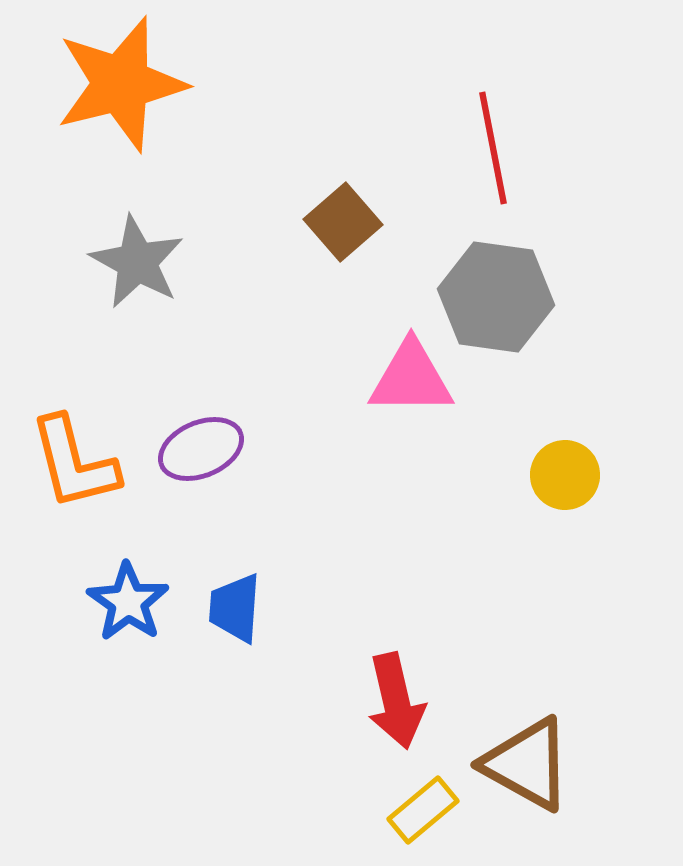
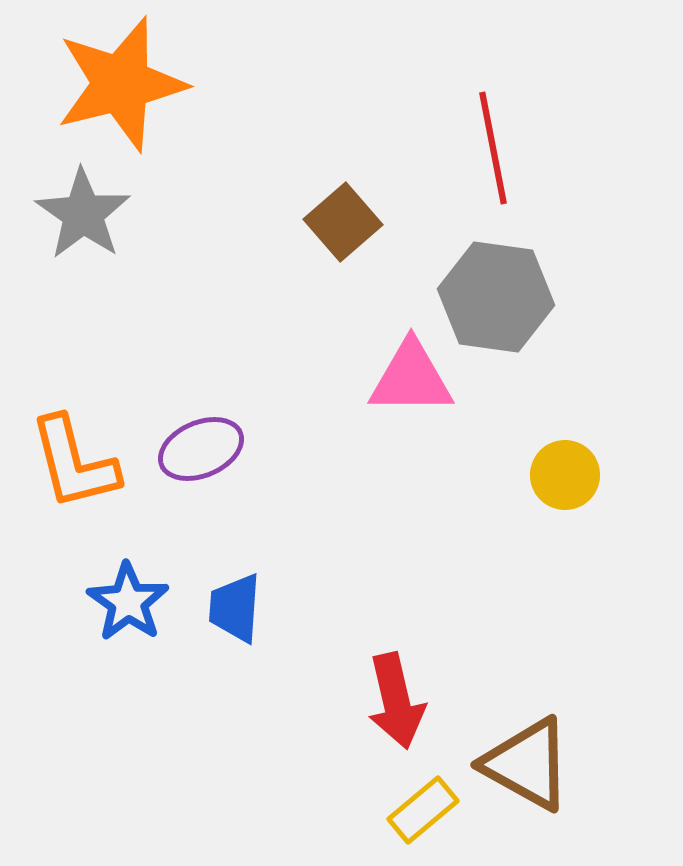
gray star: moved 54 px left, 48 px up; rotated 6 degrees clockwise
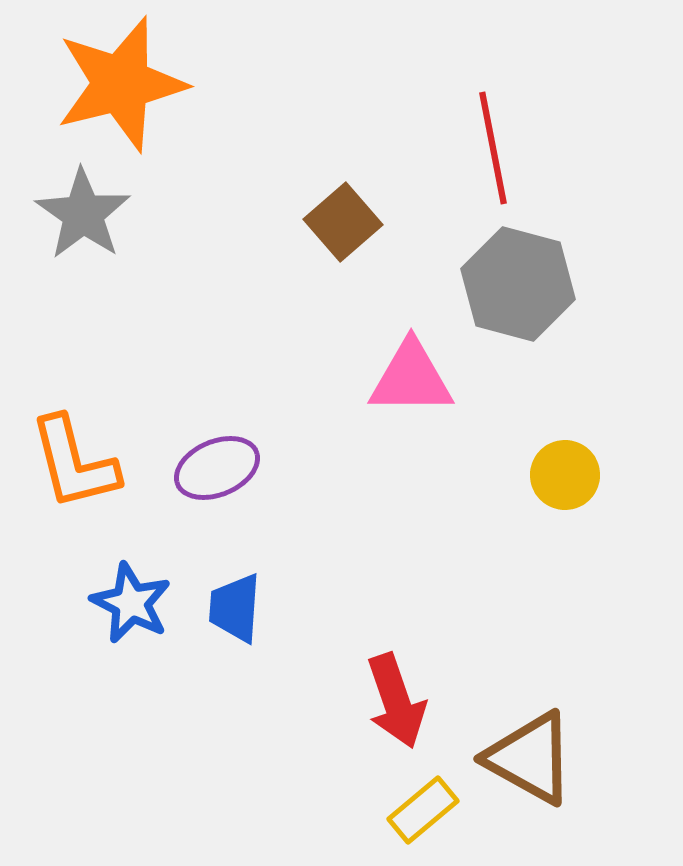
gray hexagon: moved 22 px right, 13 px up; rotated 7 degrees clockwise
purple ellipse: moved 16 px right, 19 px down
blue star: moved 3 px right, 1 px down; rotated 8 degrees counterclockwise
red arrow: rotated 6 degrees counterclockwise
brown triangle: moved 3 px right, 6 px up
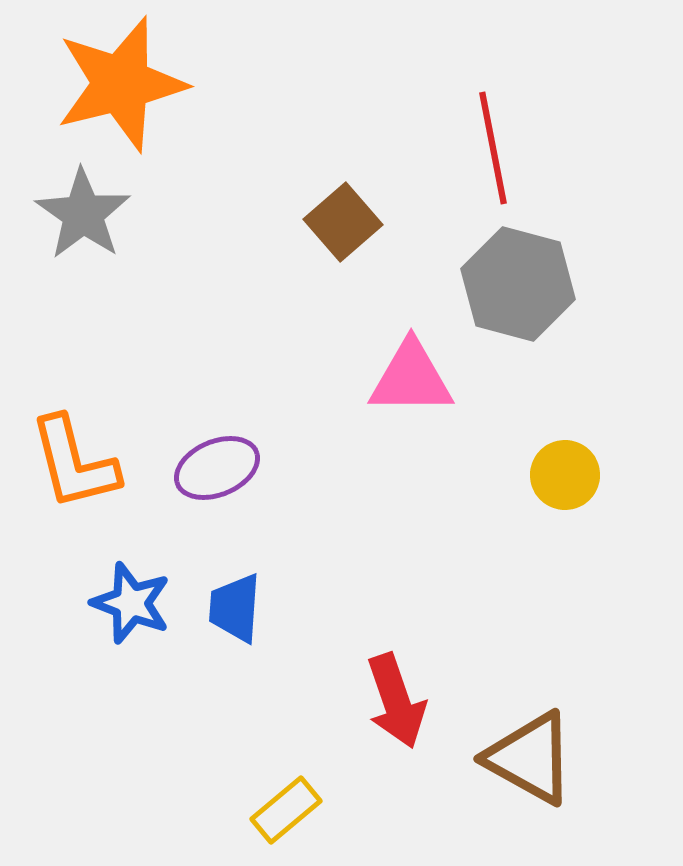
blue star: rotated 6 degrees counterclockwise
yellow rectangle: moved 137 px left
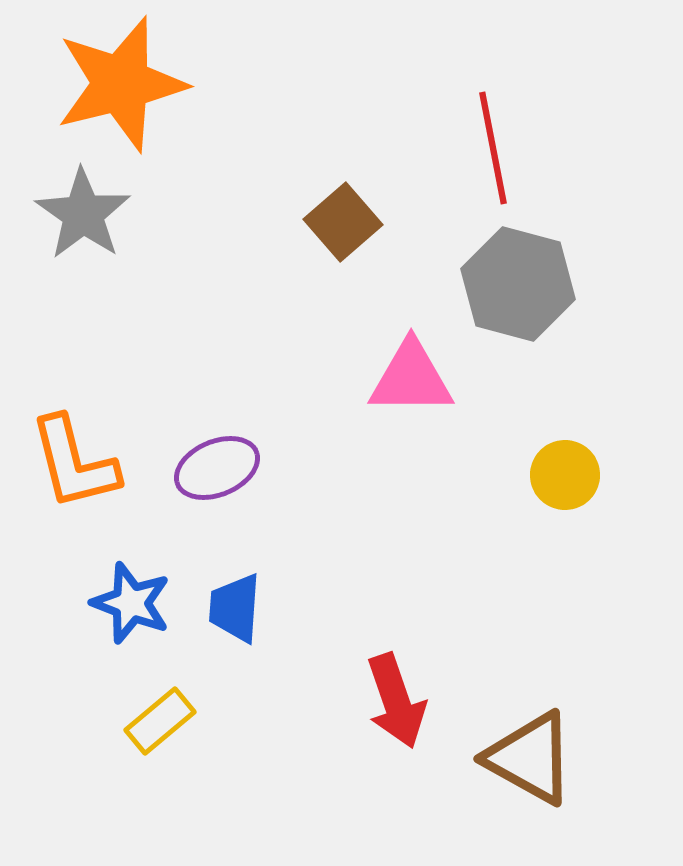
yellow rectangle: moved 126 px left, 89 px up
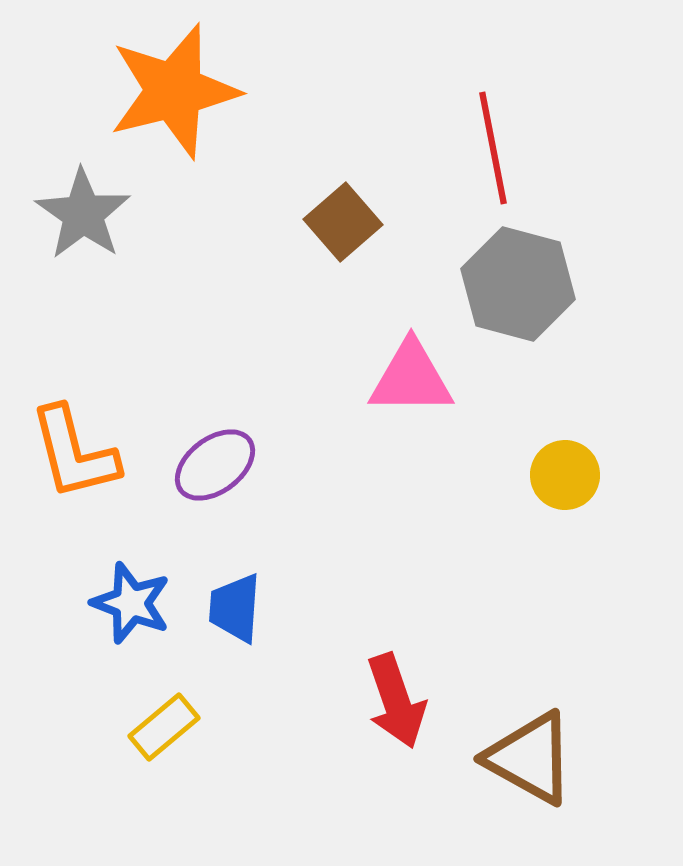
orange star: moved 53 px right, 7 px down
orange L-shape: moved 10 px up
purple ellipse: moved 2 px left, 3 px up; rotated 14 degrees counterclockwise
yellow rectangle: moved 4 px right, 6 px down
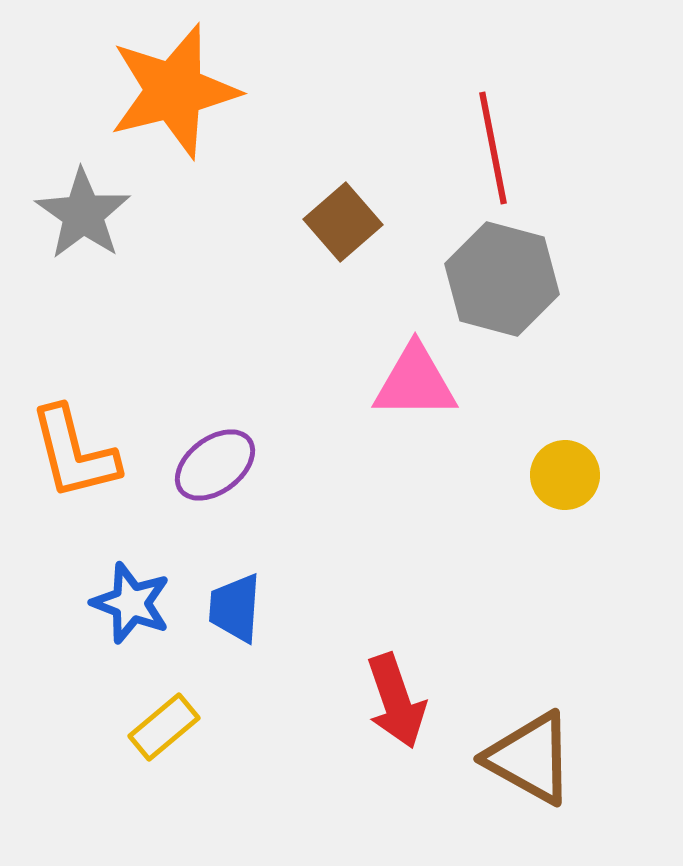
gray hexagon: moved 16 px left, 5 px up
pink triangle: moved 4 px right, 4 px down
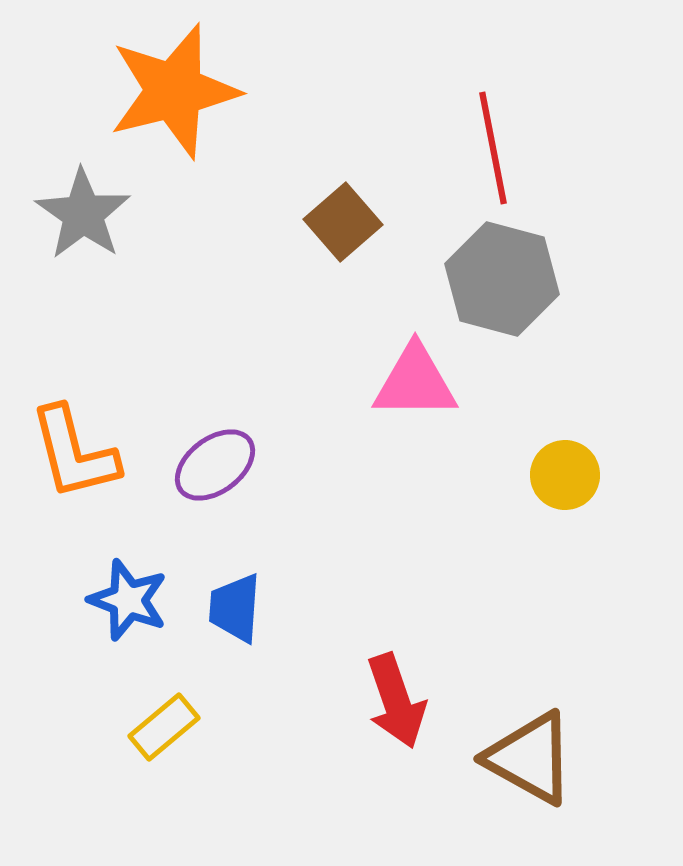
blue star: moved 3 px left, 3 px up
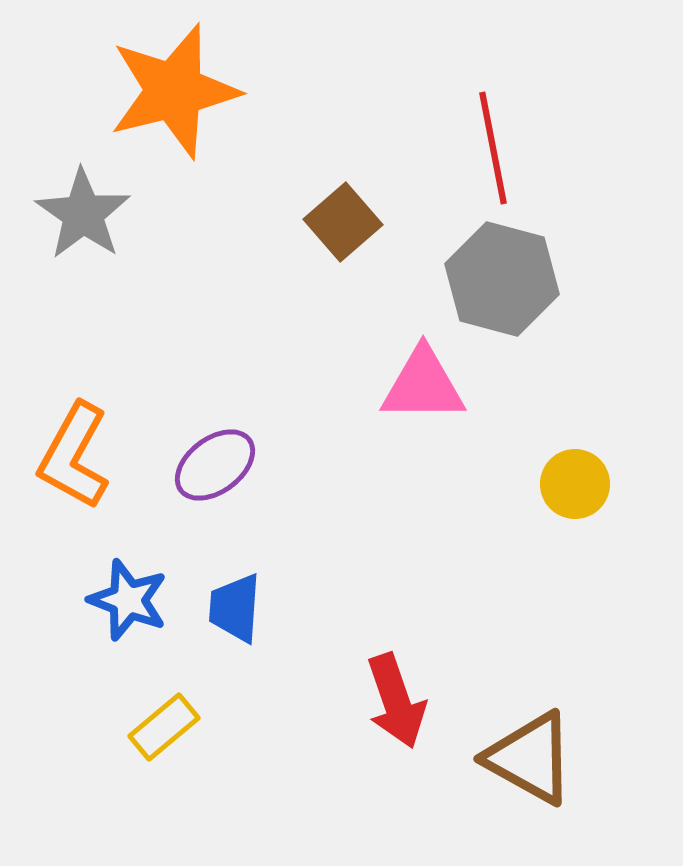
pink triangle: moved 8 px right, 3 px down
orange L-shape: moved 3 px down; rotated 43 degrees clockwise
yellow circle: moved 10 px right, 9 px down
